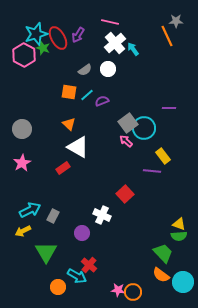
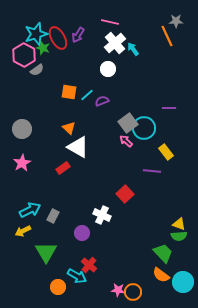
gray semicircle at (85, 70): moved 48 px left
orange triangle at (69, 124): moved 4 px down
yellow rectangle at (163, 156): moved 3 px right, 4 px up
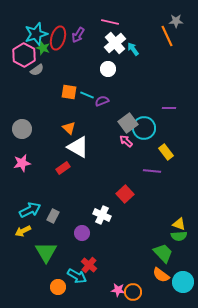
red ellipse at (58, 38): rotated 45 degrees clockwise
cyan line at (87, 95): rotated 64 degrees clockwise
pink star at (22, 163): rotated 18 degrees clockwise
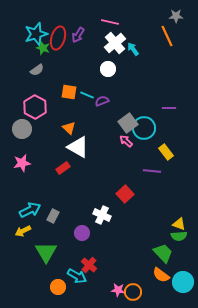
gray star at (176, 21): moved 5 px up
pink hexagon at (24, 55): moved 11 px right, 52 px down
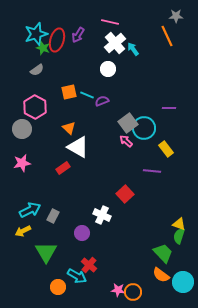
red ellipse at (58, 38): moved 1 px left, 2 px down
orange square at (69, 92): rotated 21 degrees counterclockwise
yellow rectangle at (166, 152): moved 3 px up
green semicircle at (179, 236): rotated 112 degrees clockwise
